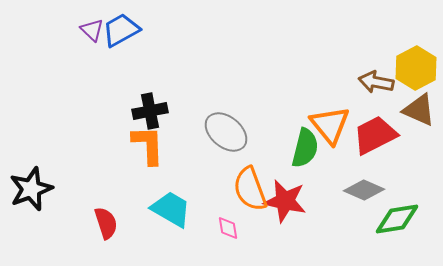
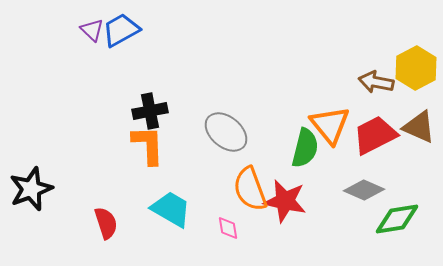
brown triangle: moved 17 px down
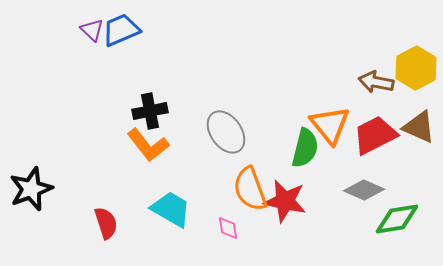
blue trapezoid: rotated 6 degrees clockwise
gray ellipse: rotated 15 degrees clockwise
orange L-shape: rotated 144 degrees clockwise
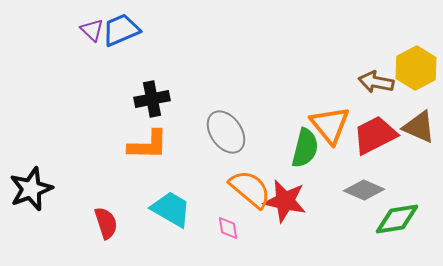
black cross: moved 2 px right, 12 px up
orange L-shape: rotated 51 degrees counterclockwise
orange semicircle: rotated 150 degrees clockwise
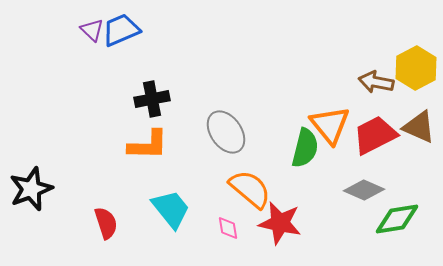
red star: moved 5 px left, 22 px down
cyan trapezoid: rotated 21 degrees clockwise
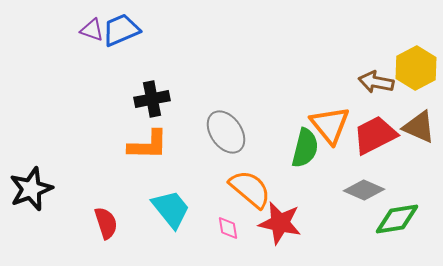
purple triangle: rotated 25 degrees counterclockwise
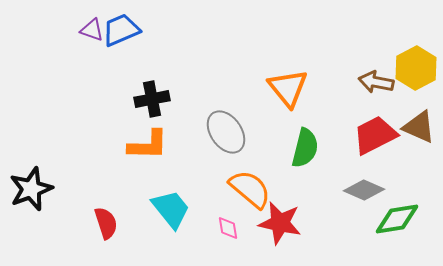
orange triangle: moved 42 px left, 37 px up
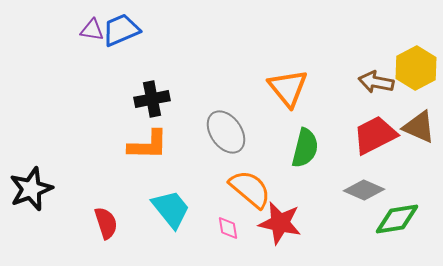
purple triangle: rotated 10 degrees counterclockwise
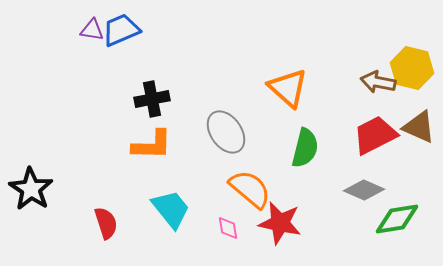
yellow hexagon: moved 4 px left; rotated 18 degrees counterclockwise
brown arrow: moved 2 px right
orange triangle: rotated 9 degrees counterclockwise
orange L-shape: moved 4 px right
black star: rotated 18 degrees counterclockwise
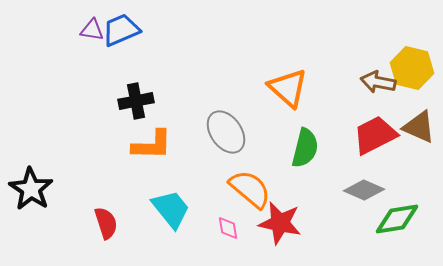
black cross: moved 16 px left, 2 px down
